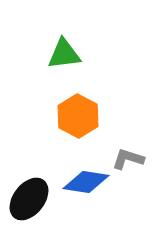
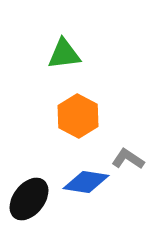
gray L-shape: rotated 16 degrees clockwise
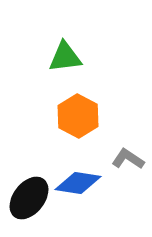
green triangle: moved 1 px right, 3 px down
blue diamond: moved 8 px left, 1 px down
black ellipse: moved 1 px up
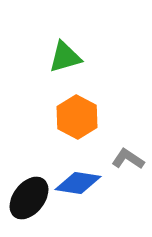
green triangle: rotated 9 degrees counterclockwise
orange hexagon: moved 1 px left, 1 px down
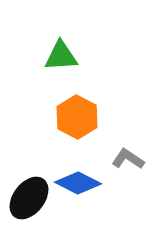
green triangle: moved 4 px left, 1 px up; rotated 12 degrees clockwise
blue diamond: rotated 18 degrees clockwise
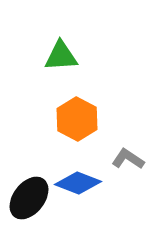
orange hexagon: moved 2 px down
blue diamond: rotated 6 degrees counterclockwise
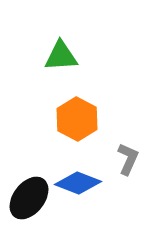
gray L-shape: rotated 80 degrees clockwise
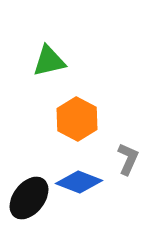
green triangle: moved 12 px left, 5 px down; rotated 9 degrees counterclockwise
blue diamond: moved 1 px right, 1 px up
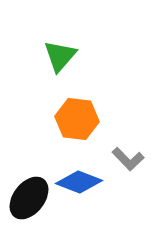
green triangle: moved 11 px right, 5 px up; rotated 36 degrees counterclockwise
orange hexagon: rotated 21 degrees counterclockwise
gray L-shape: rotated 112 degrees clockwise
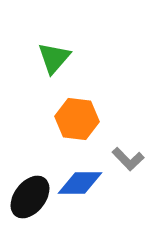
green triangle: moved 6 px left, 2 px down
blue diamond: moved 1 px right, 1 px down; rotated 21 degrees counterclockwise
black ellipse: moved 1 px right, 1 px up
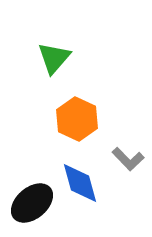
orange hexagon: rotated 18 degrees clockwise
blue diamond: rotated 75 degrees clockwise
black ellipse: moved 2 px right, 6 px down; rotated 12 degrees clockwise
